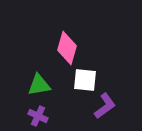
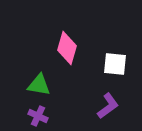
white square: moved 30 px right, 16 px up
green triangle: rotated 20 degrees clockwise
purple L-shape: moved 3 px right
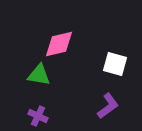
pink diamond: moved 8 px left, 4 px up; rotated 60 degrees clockwise
white square: rotated 10 degrees clockwise
green triangle: moved 10 px up
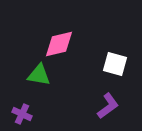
purple cross: moved 16 px left, 2 px up
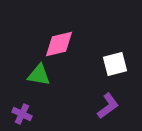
white square: rotated 30 degrees counterclockwise
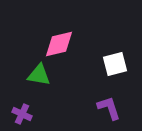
purple L-shape: moved 1 px right, 2 px down; rotated 72 degrees counterclockwise
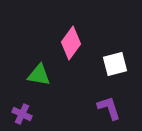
pink diamond: moved 12 px right, 1 px up; rotated 40 degrees counterclockwise
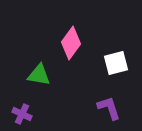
white square: moved 1 px right, 1 px up
